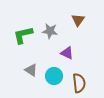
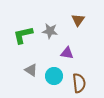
purple triangle: rotated 16 degrees counterclockwise
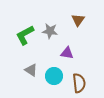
green L-shape: moved 2 px right; rotated 15 degrees counterclockwise
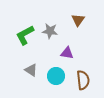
cyan circle: moved 2 px right
brown semicircle: moved 4 px right, 3 px up
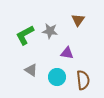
cyan circle: moved 1 px right, 1 px down
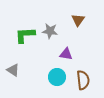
green L-shape: rotated 25 degrees clockwise
purple triangle: moved 1 px left, 1 px down
gray triangle: moved 18 px left
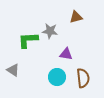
brown triangle: moved 2 px left, 3 px up; rotated 40 degrees clockwise
green L-shape: moved 3 px right, 5 px down
brown semicircle: moved 2 px up
